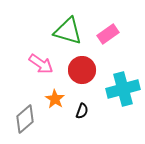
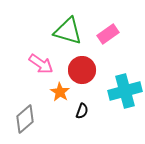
cyan cross: moved 2 px right, 2 px down
orange star: moved 5 px right, 7 px up
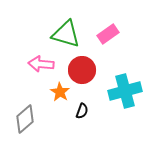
green triangle: moved 2 px left, 3 px down
pink arrow: rotated 150 degrees clockwise
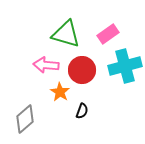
pink arrow: moved 5 px right, 1 px down
cyan cross: moved 25 px up
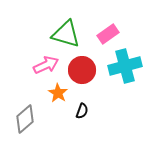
pink arrow: rotated 150 degrees clockwise
orange star: moved 2 px left, 1 px down
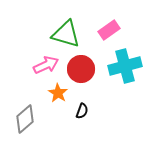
pink rectangle: moved 1 px right, 4 px up
red circle: moved 1 px left, 1 px up
